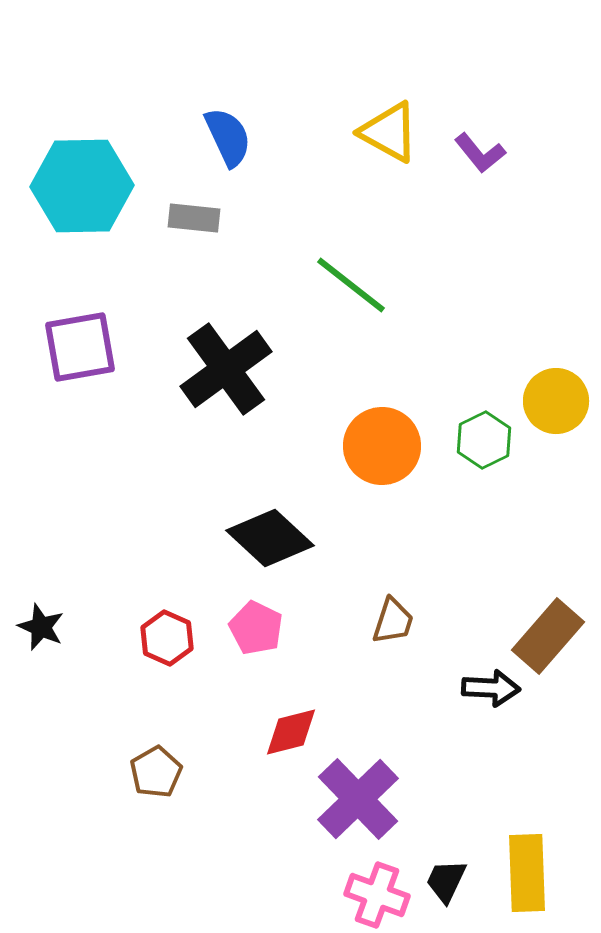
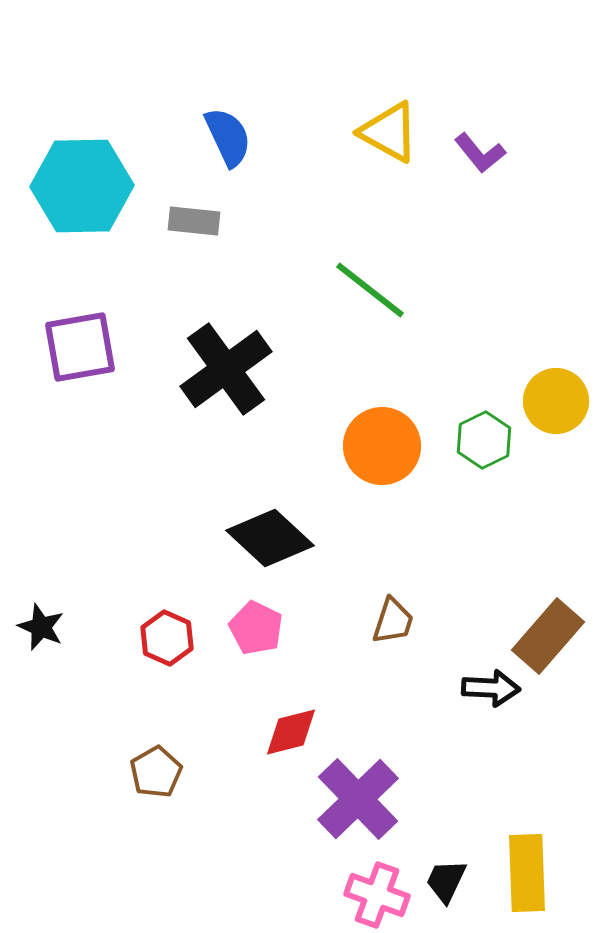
gray rectangle: moved 3 px down
green line: moved 19 px right, 5 px down
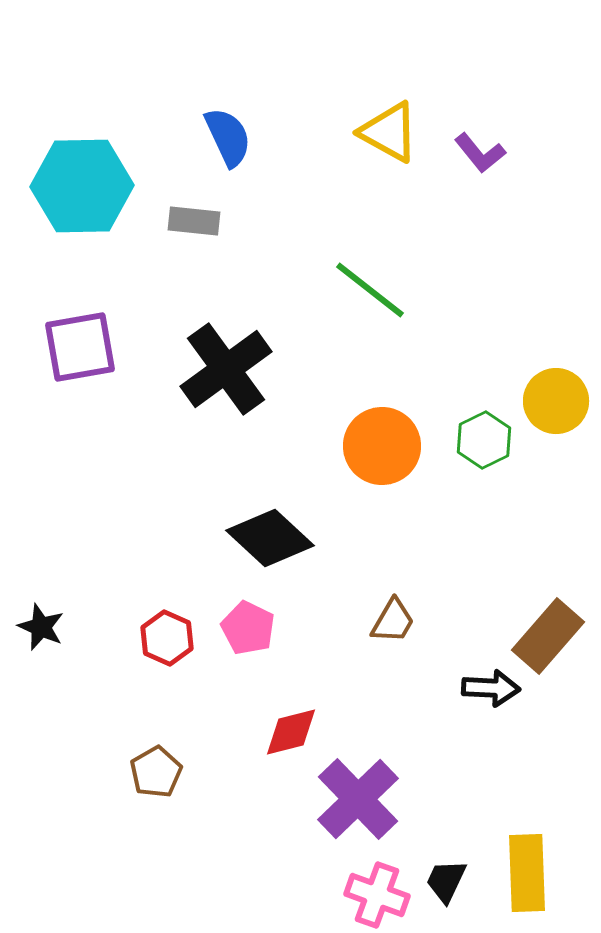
brown trapezoid: rotated 12 degrees clockwise
pink pentagon: moved 8 px left
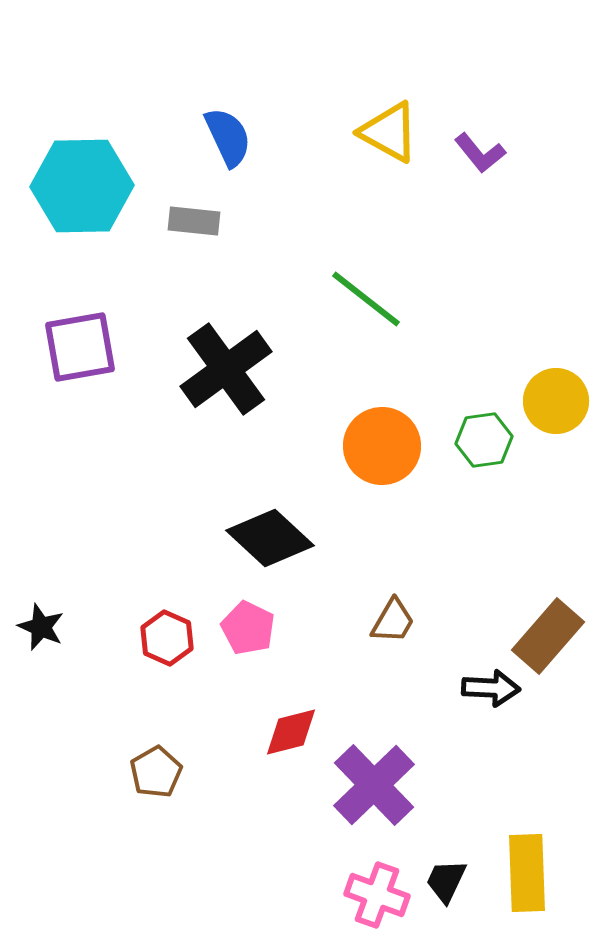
green line: moved 4 px left, 9 px down
green hexagon: rotated 18 degrees clockwise
purple cross: moved 16 px right, 14 px up
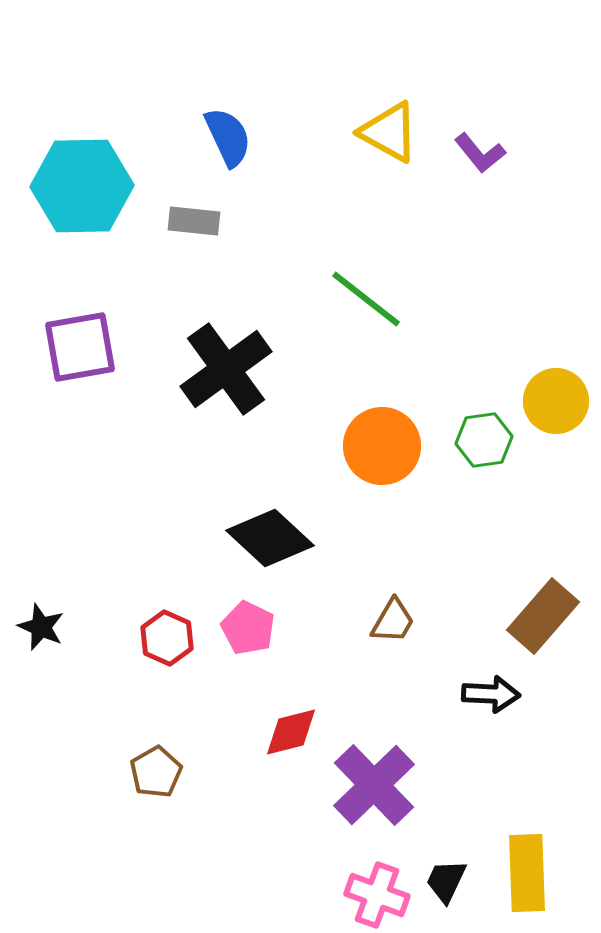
brown rectangle: moved 5 px left, 20 px up
black arrow: moved 6 px down
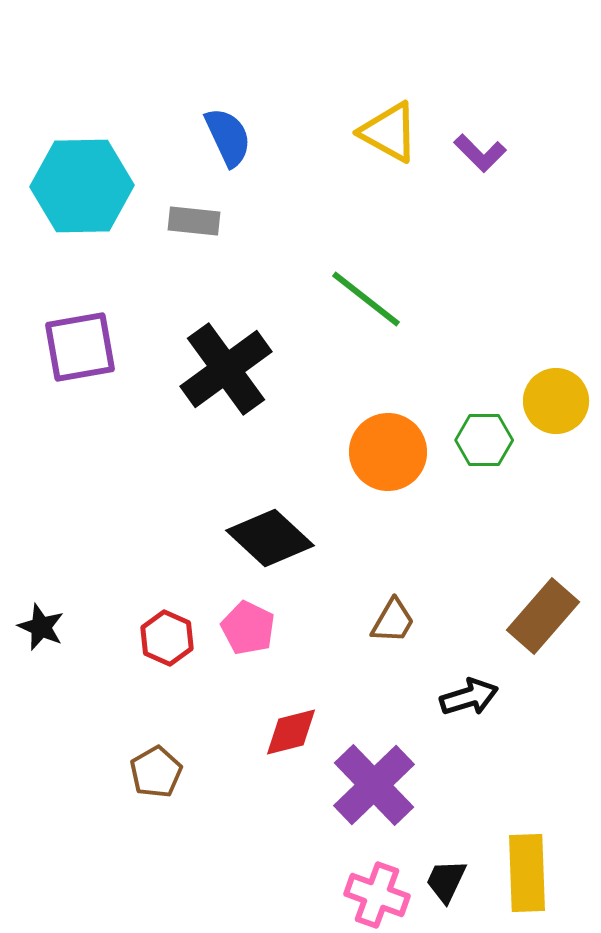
purple L-shape: rotated 6 degrees counterclockwise
green hexagon: rotated 8 degrees clockwise
orange circle: moved 6 px right, 6 px down
black arrow: moved 22 px left, 3 px down; rotated 20 degrees counterclockwise
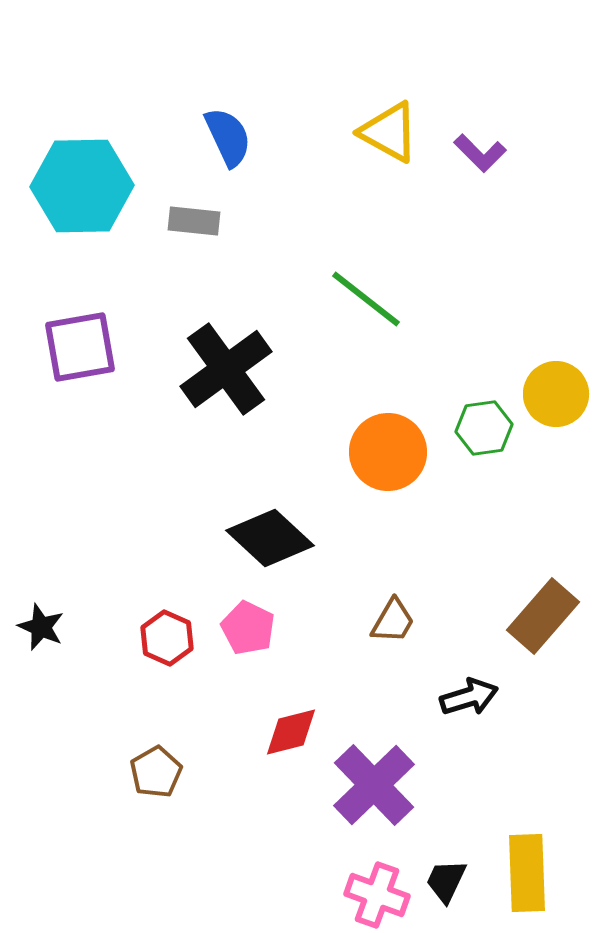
yellow circle: moved 7 px up
green hexagon: moved 12 px up; rotated 8 degrees counterclockwise
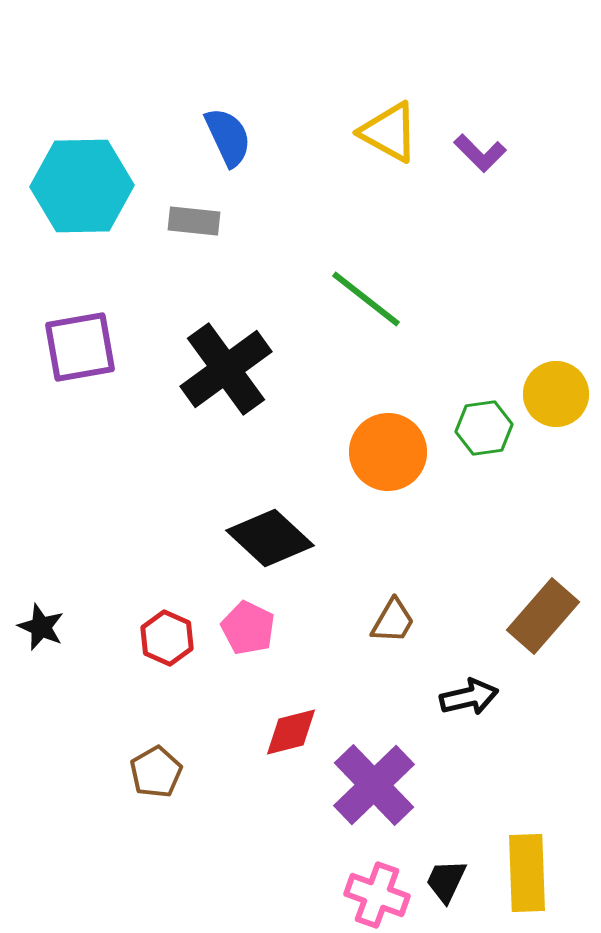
black arrow: rotated 4 degrees clockwise
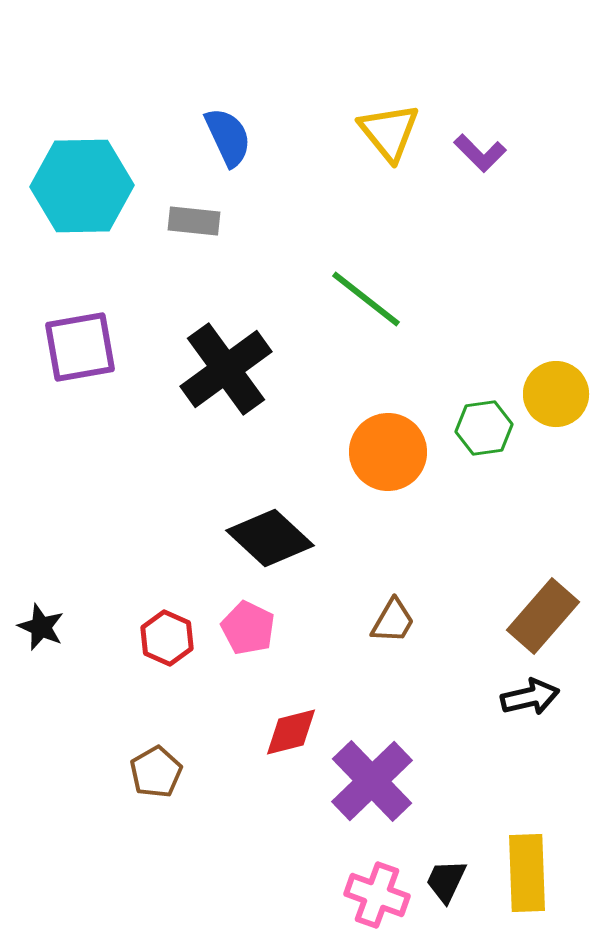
yellow triangle: rotated 22 degrees clockwise
black arrow: moved 61 px right
purple cross: moved 2 px left, 4 px up
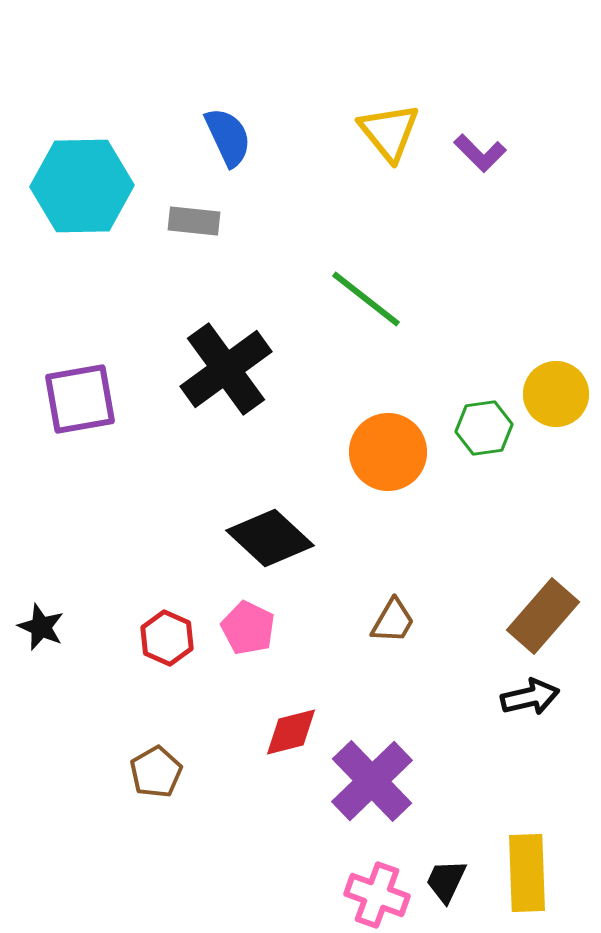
purple square: moved 52 px down
